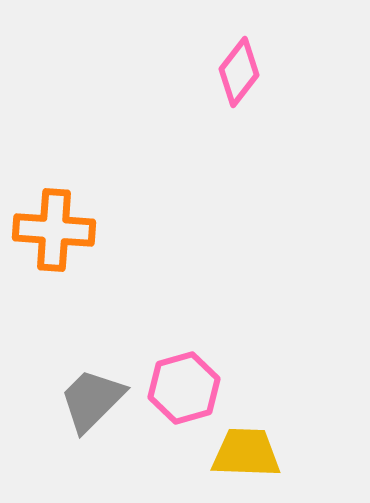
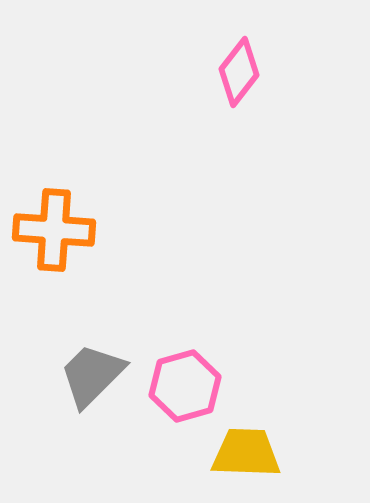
pink hexagon: moved 1 px right, 2 px up
gray trapezoid: moved 25 px up
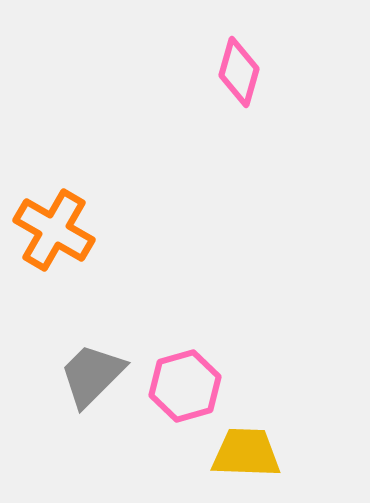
pink diamond: rotated 22 degrees counterclockwise
orange cross: rotated 26 degrees clockwise
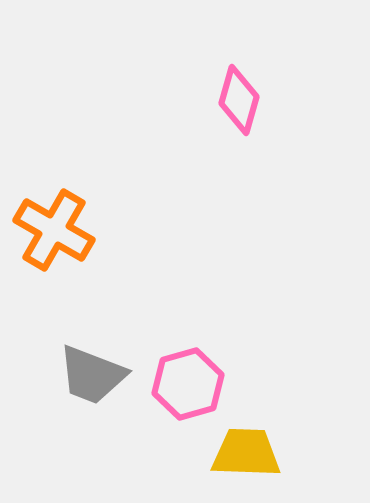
pink diamond: moved 28 px down
gray trapezoid: rotated 114 degrees counterclockwise
pink hexagon: moved 3 px right, 2 px up
